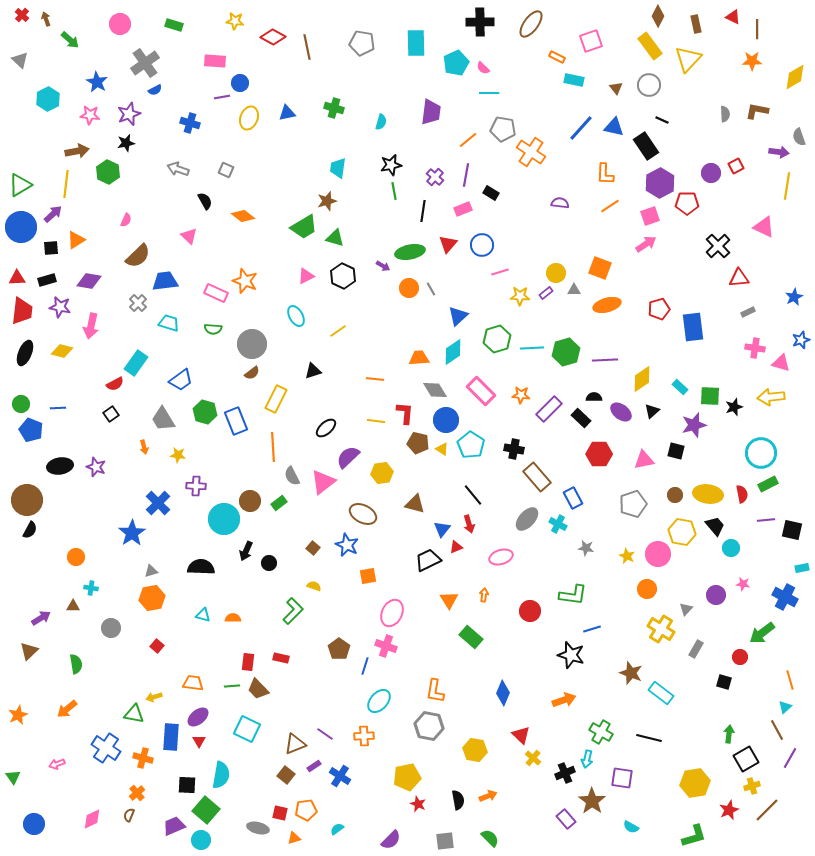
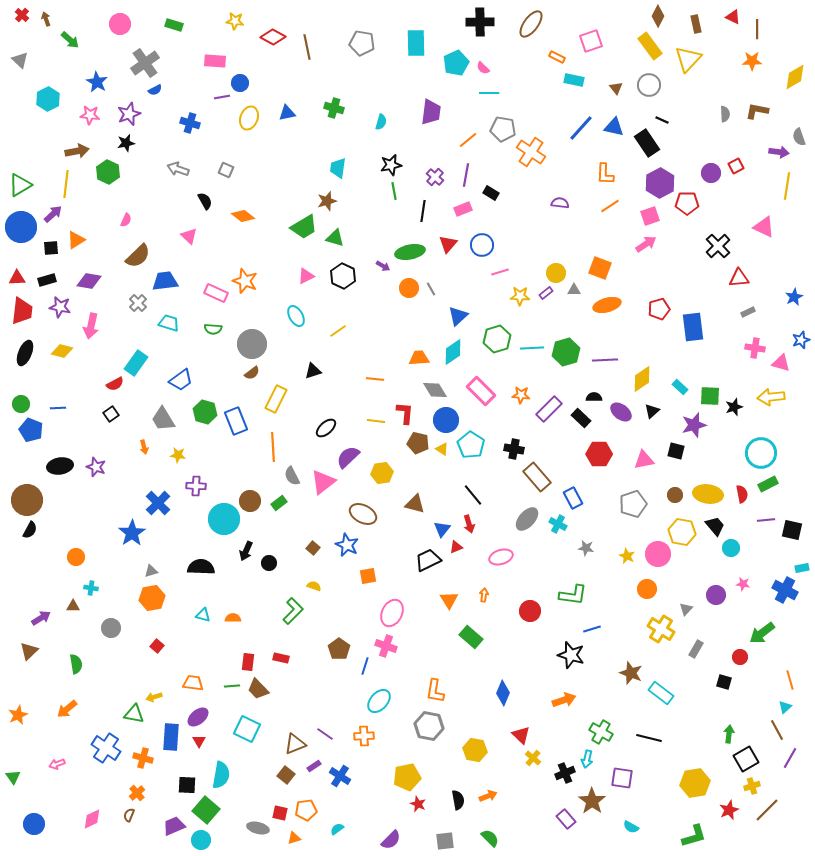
black rectangle at (646, 146): moved 1 px right, 3 px up
blue cross at (785, 597): moved 7 px up
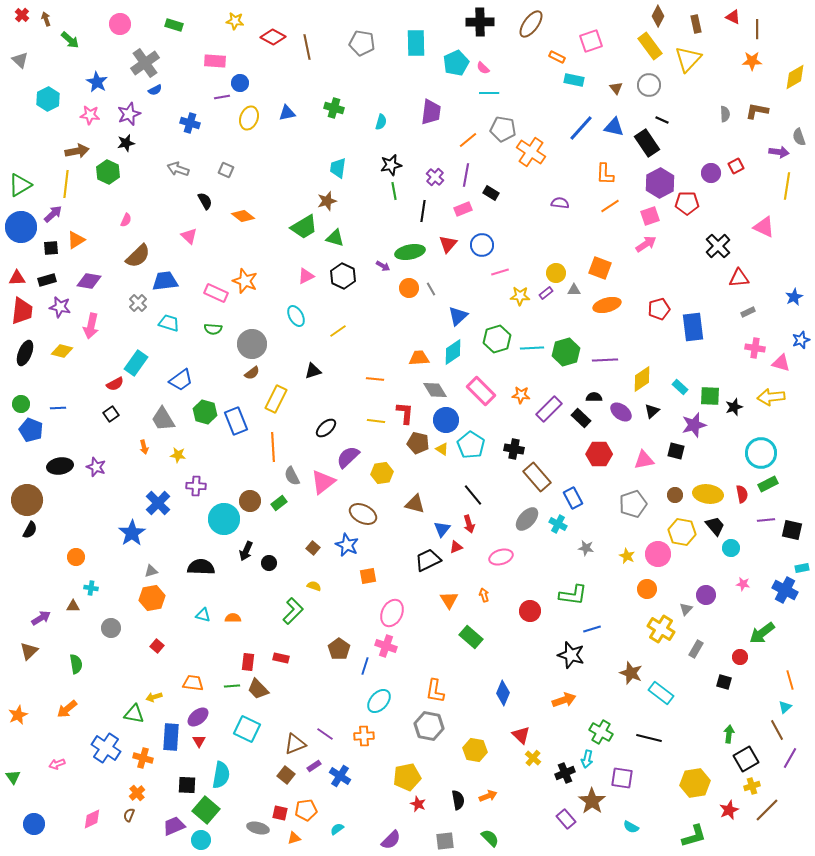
orange arrow at (484, 595): rotated 24 degrees counterclockwise
purple circle at (716, 595): moved 10 px left
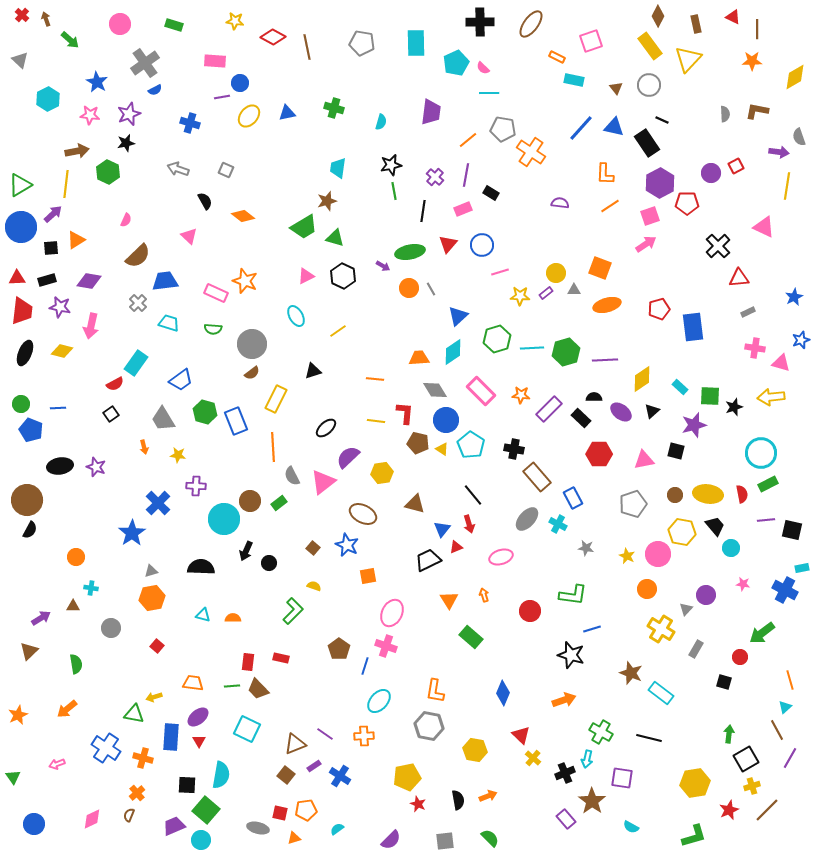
yellow ellipse at (249, 118): moved 2 px up; rotated 20 degrees clockwise
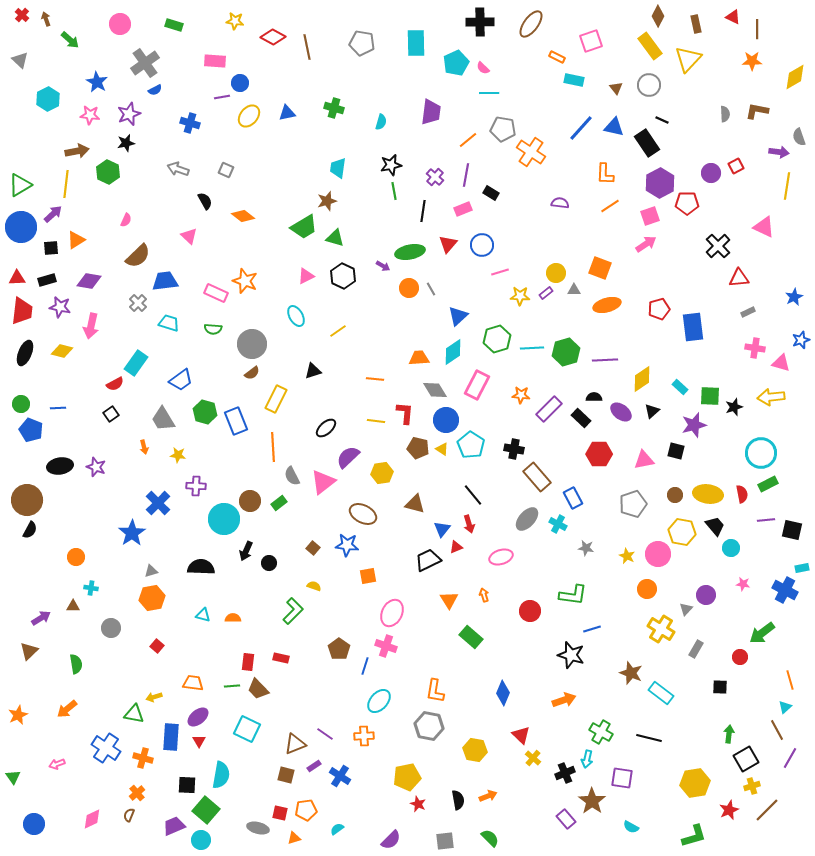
pink rectangle at (481, 391): moved 4 px left, 6 px up; rotated 72 degrees clockwise
brown pentagon at (418, 443): moved 5 px down
blue star at (347, 545): rotated 20 degrees counterclockwise
black square at (724, 682): moved 4 px left, 5 px down; rotated 14 degrees counterclockwise
brown square at (286, 775): rotated 24 degrees counterclockwise
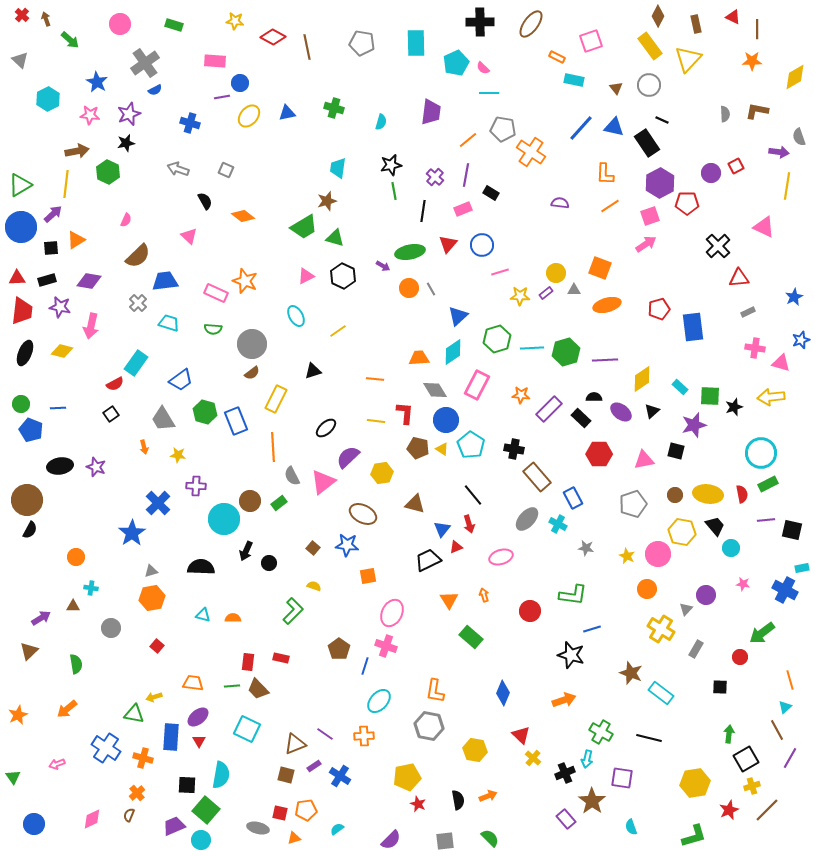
cyan semicircle at (631, 827): rotated 42 degrees clockwise
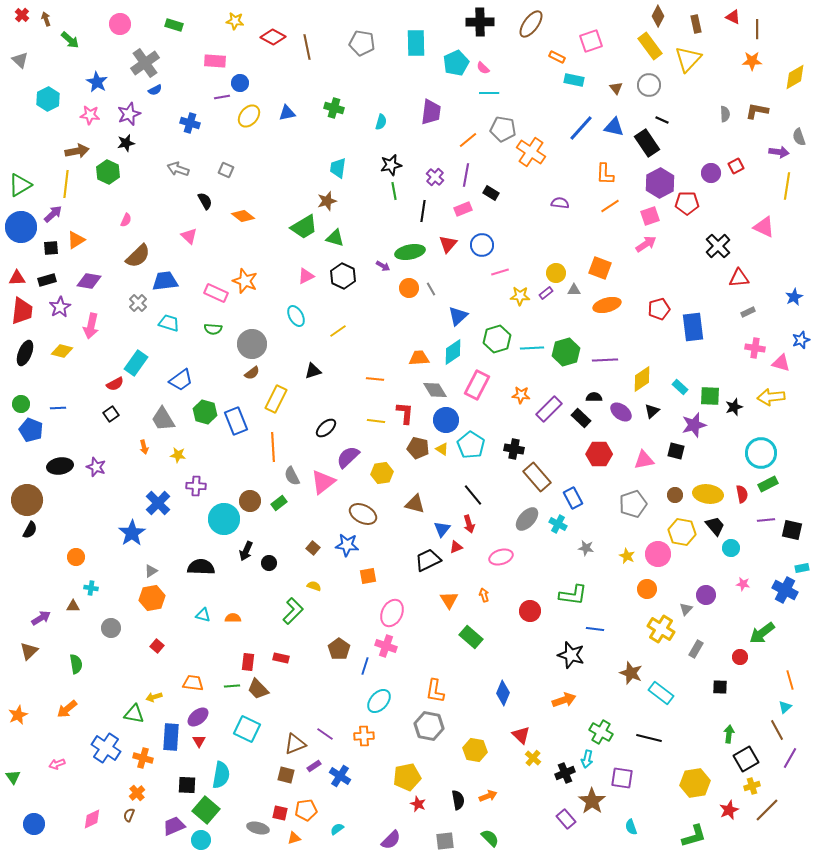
purple star at (60, 307): rotated 30 degrees clockwise
gray triangle at (151, 571): rotated 16 degrees counterclockwise
blue line at (592, 629): moved 3 px right; rotated 24 degrees clockwise
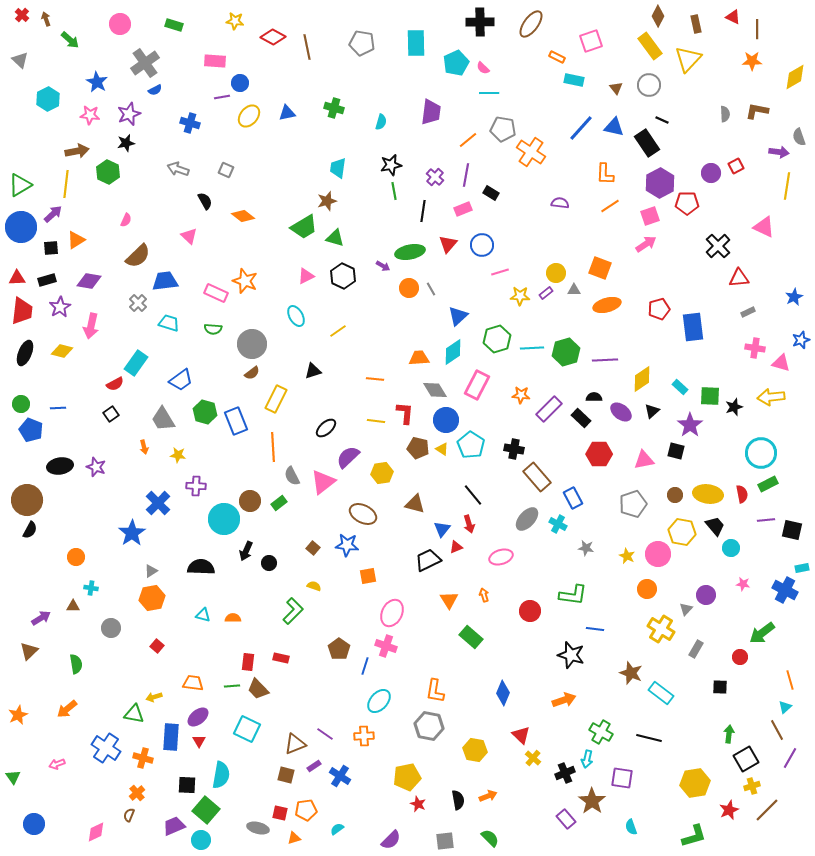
purple star at (694, 425): moved 4 px left; rotated 20 degrees counterclockwise
pink diamond at (92, 819): moved 4 px right, 13 px down
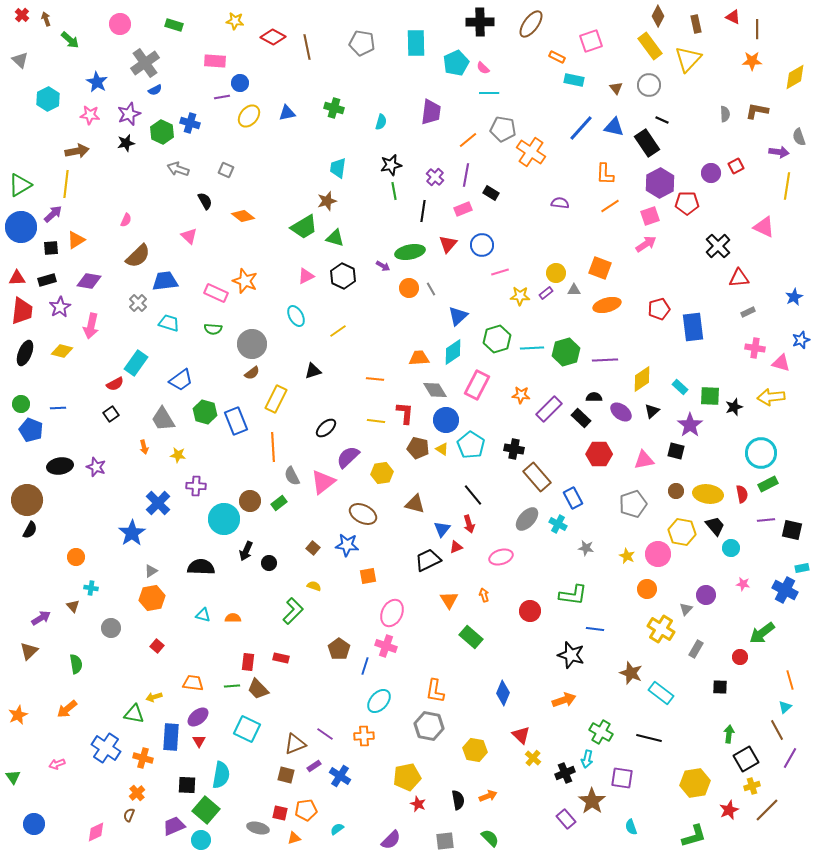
green hexagon at (108, 172): moved 54 px right, 40 px up
brown circle at (675, 495): moved 1 px right, 4 px up
brown triangle at (73, 606): rotated 48 degrees clockwise
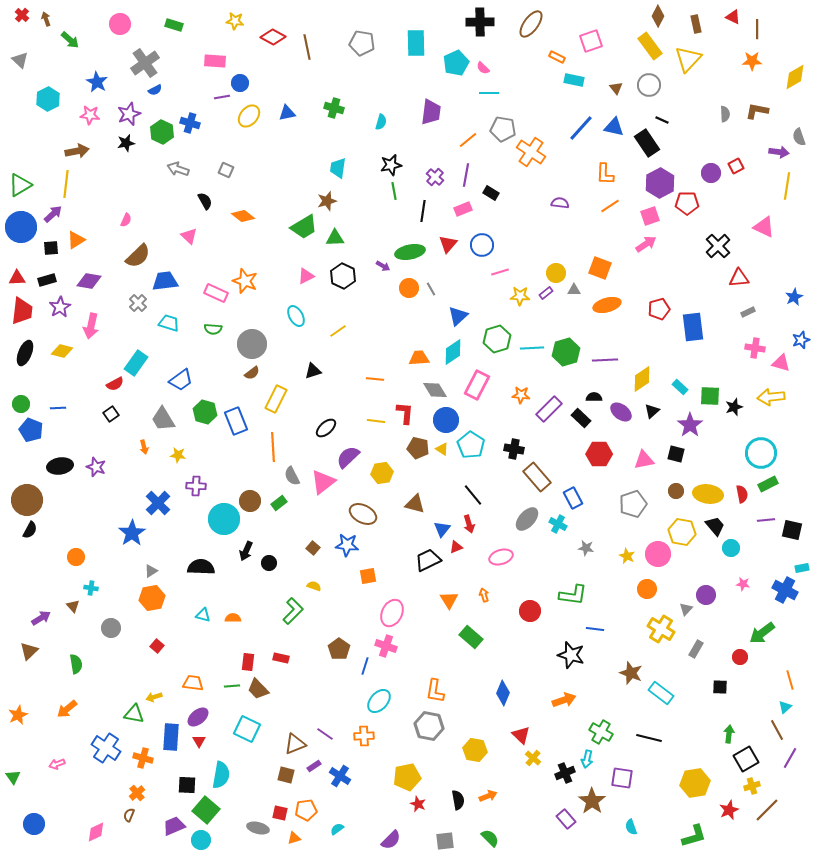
green triangle at (335, 238): rotated 18 degrees counterclockwise
black square at (676, 451): moved 3 px down
